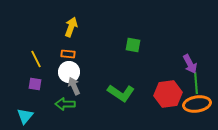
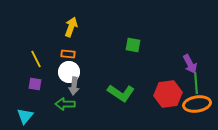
gray arrow: rotated 150 degrees counterclockwise
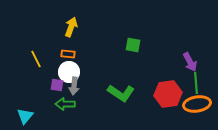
purple arrow: moved 2 px up
purple square: moved 22 px right, 1 px down
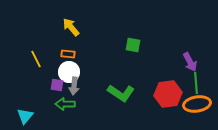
yellow arrow: rotated 60 degrees counterclockwise
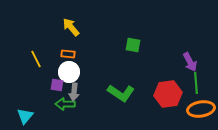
gray arrow: moved 6 px down
orange ellipse: moved 4 px right, 5 px down
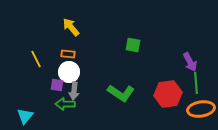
gray arrow: moved 1 px up
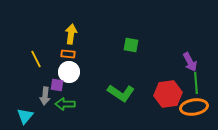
yellow arrow: moved 7 px down; rotated 48 degrees clockwise
green square: moved 2 px left
gray arrow: moved 29 px left, 5 px down
orange ellipse: moved 7 px left, 2 px up
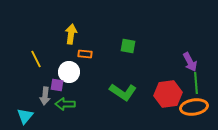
green square: moved 3 px left, 1 px down
orange rectangle: moved 17 px right
green L-shape: moved 2 px right, 1 px up
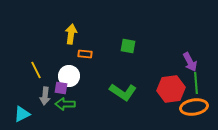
yellow line: moved 11 px down
white circle: moved 4 px down
purple square: moved 4 px right, 3 px down
red hexagon: moved 3 px right, 5 px up
cyan triangle: moved 3 px left, 2 px up; rotated 24 degrees clockwise
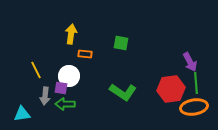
green square: moved 7 px left, 3 px up
cyan triangle: rotated 18 degrees clockwise
